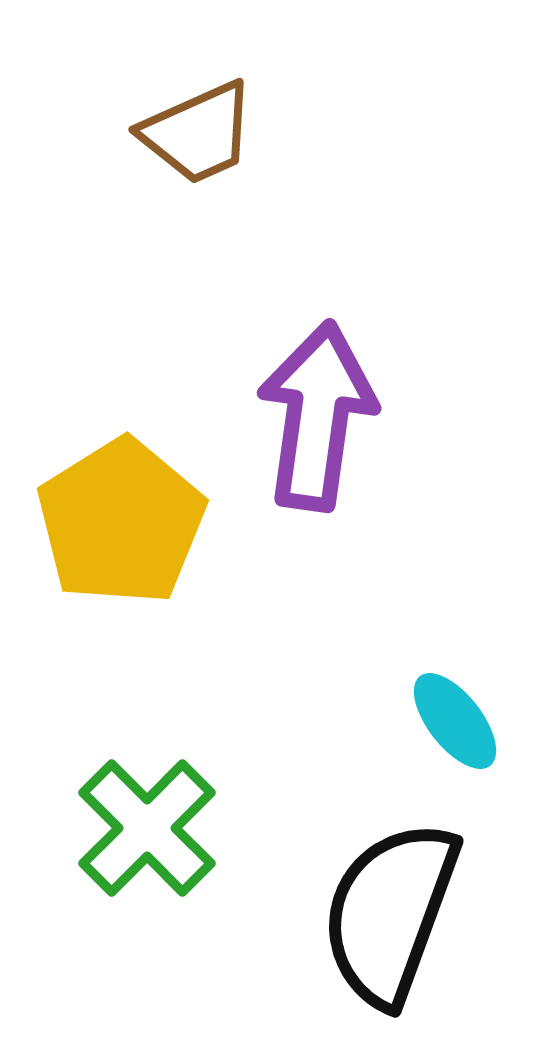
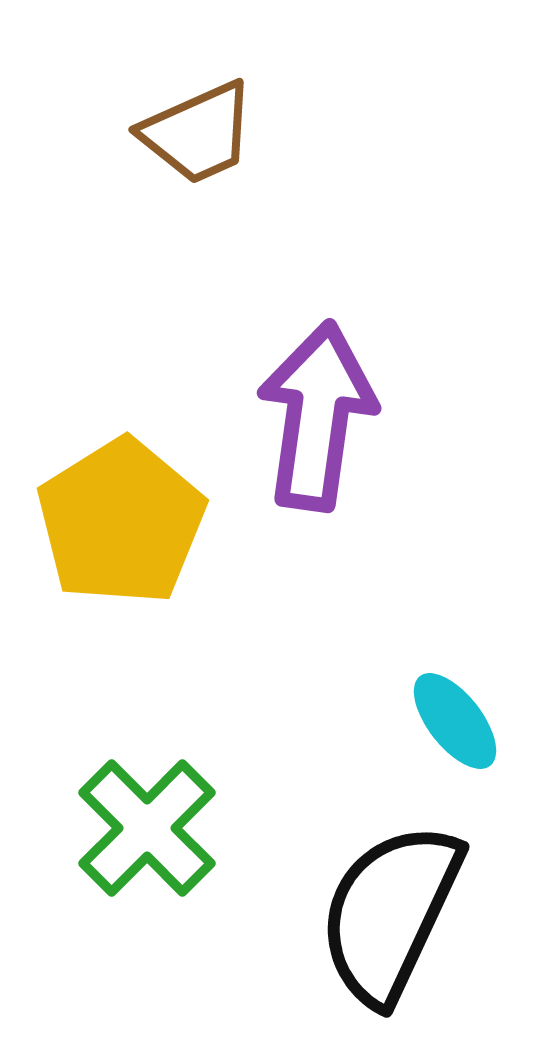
black semicircle: rotated 5 degrees clockwise
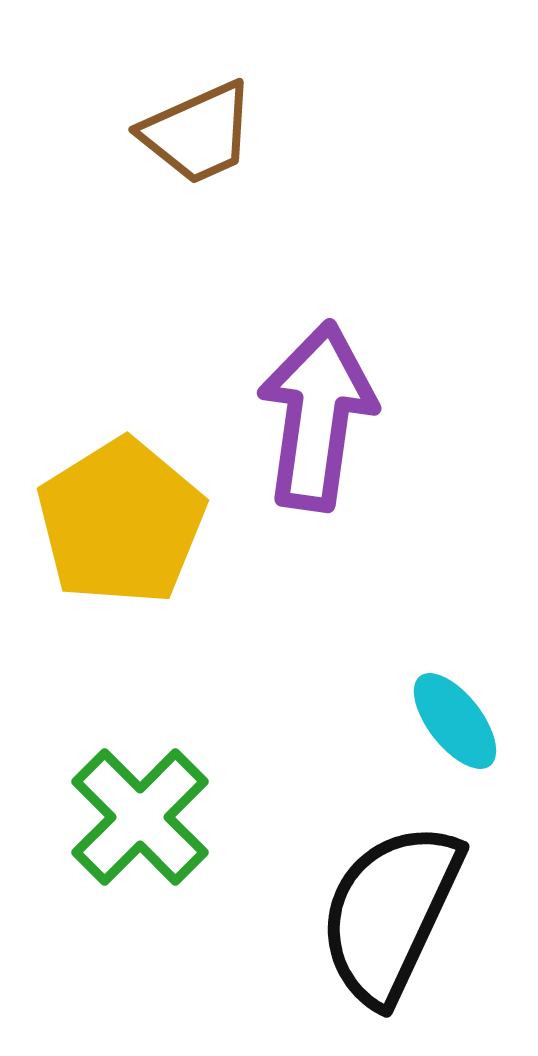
green cross: moved 7 px left, 11 px up
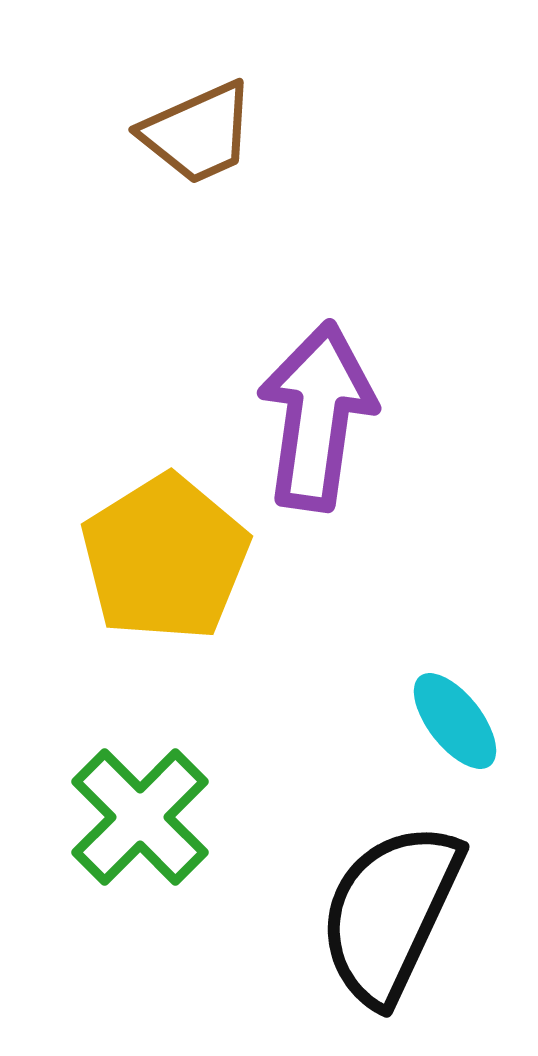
yellow pentagon: moved 44 px right, 36 px down
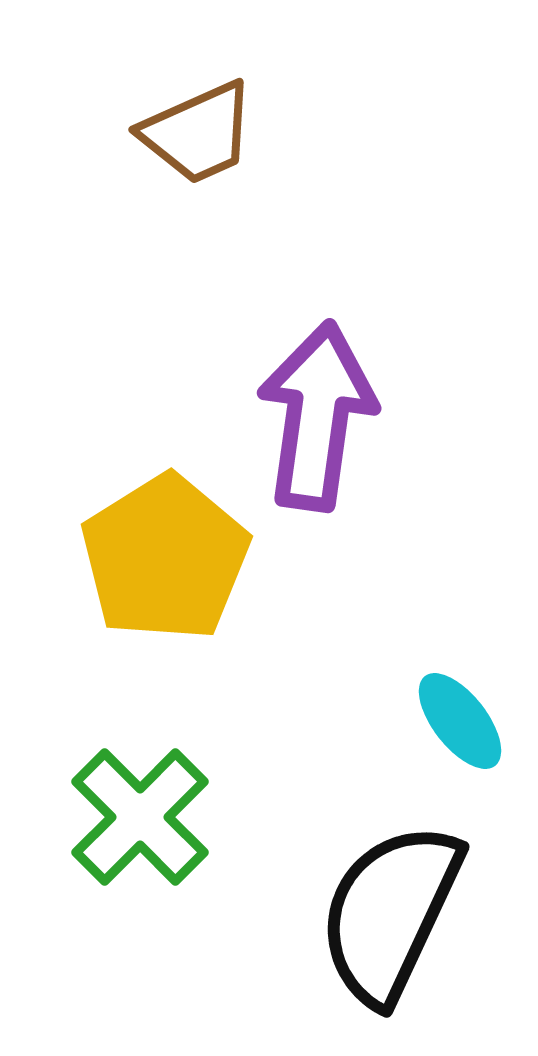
cyan ellipse: moved 5 px right
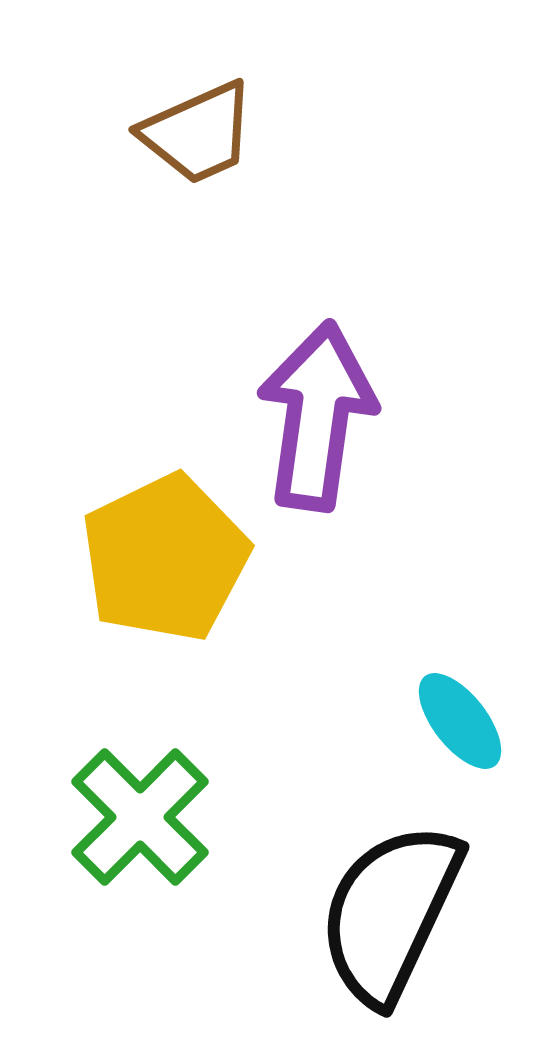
yellow pentagon: rotated 6 degrees clockwise
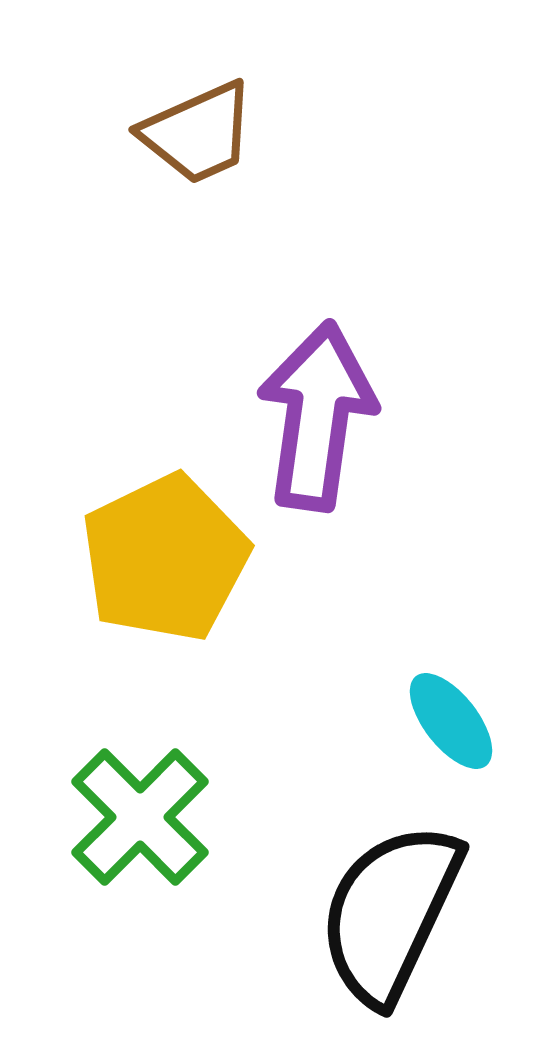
cyan ellipse: moved 9 px left
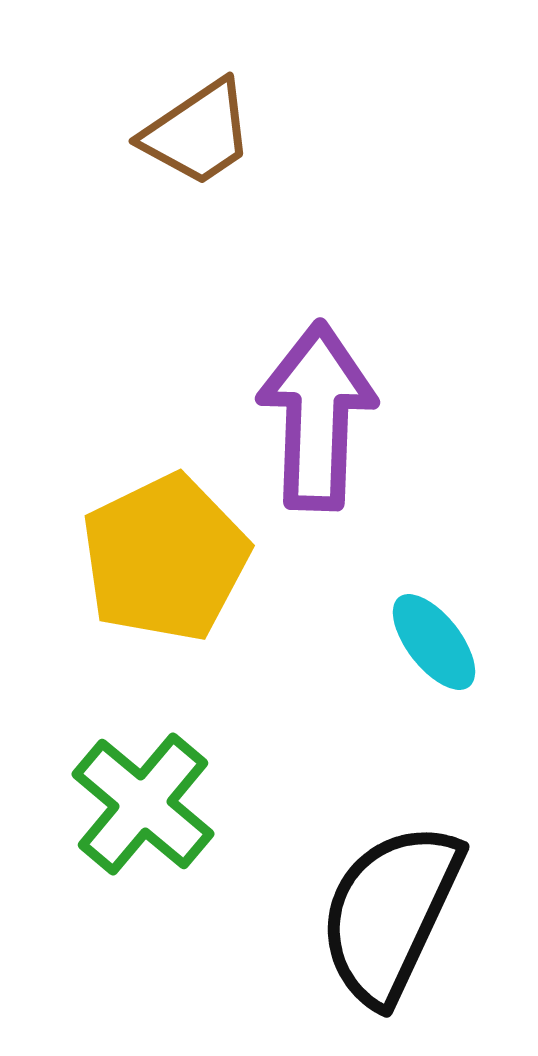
brown trapezoid: rotated 10 degrees counterclockwise
purple arrow: rotated 6 degrees counterclockwise
cyan ellipse: moved 17 px left, 79 px up
green cross: moved 3 px right, 13 px up; rotated 5 degrees counterclockwise
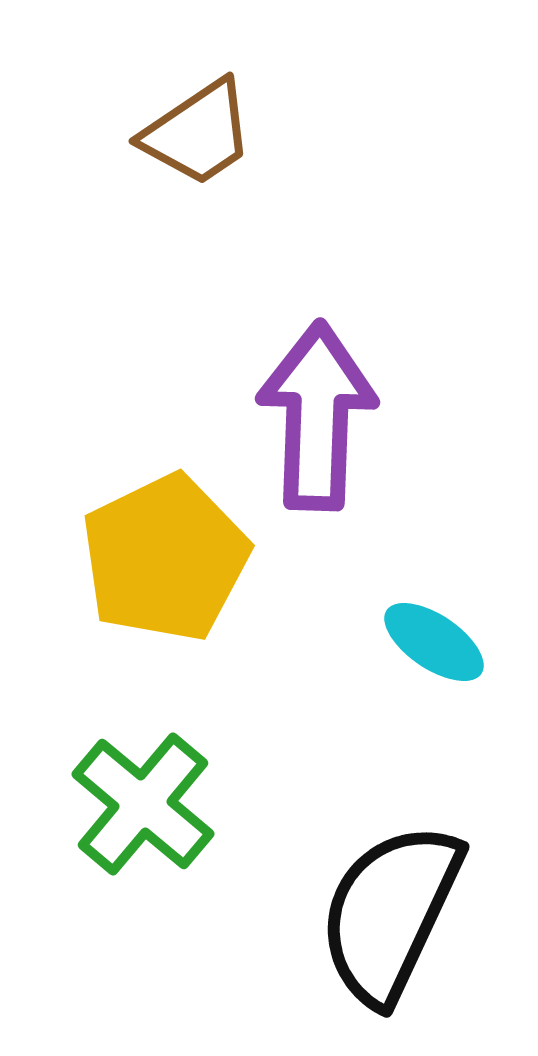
cyan ellipse: rotated 18 degrees counterclockwise
